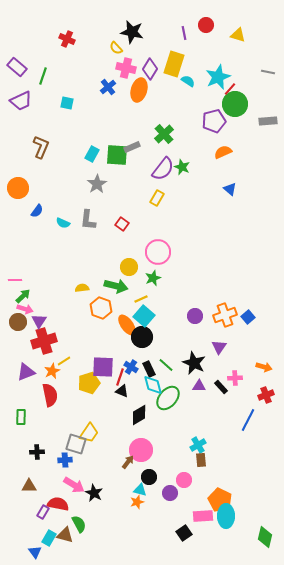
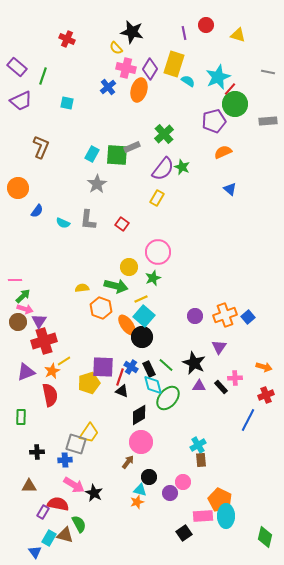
pink circle at (141, 450): moved 8 px up
pink circle at (184, 480): moved 1 px left, 2 px down
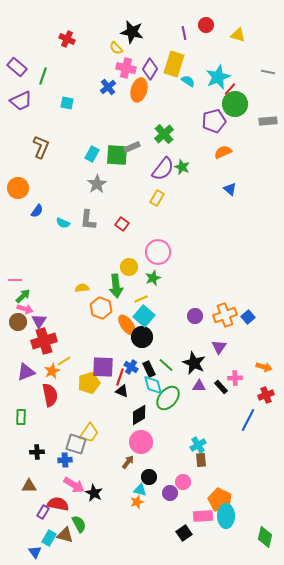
green arrow at (116, 286): rotated 70 degrees clockwise
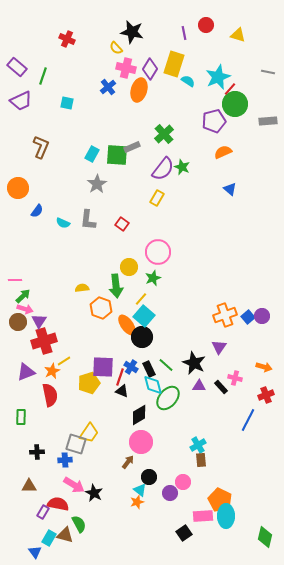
yellow line at (141, 299): rotated 24 degrees counterclockwise
purple circle at (195, 316): moved 67 px right
pink cross at (235, 378): rotated 16 degrees clockwise
cyan triangle at (140, 490): rotated 24 degrees clockwise
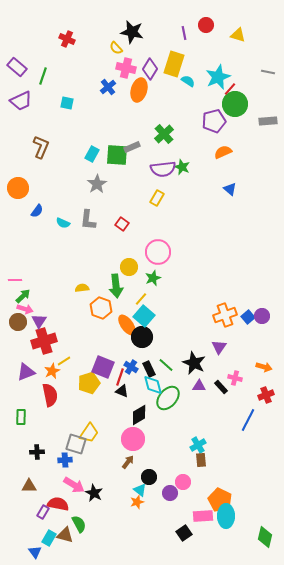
purple semicircle at (163, 169): rotated 45 degrees clockwise
purple square at (103, 367): rotated 20 degrees clockwise
pink circle at (141, 442): moved 8 px left, 3 px up
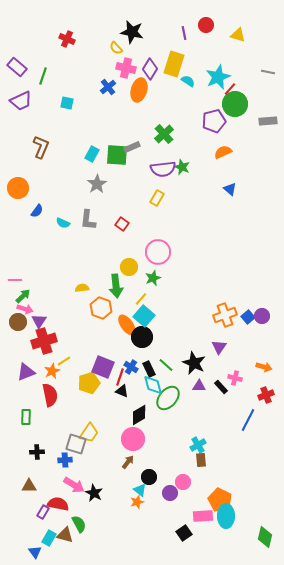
green rectangle at (21, 417): moved 5 px right
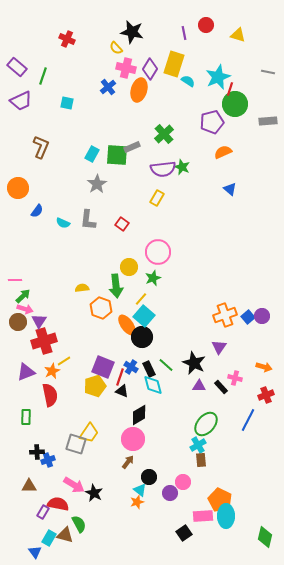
red line at (230, 89): rotated 24 degrees counterclockwise
purple pentagon at (214, 121): moved 2 px left, 1 px down
yellow pentagon at (89, 383): moved 6 px right, 3 px down
green ellipse at (168, 398): moved 38 px right, 26 px down
blue cross at (65, 460): moved 17 px left; rotated 16 degrees counterclockwise
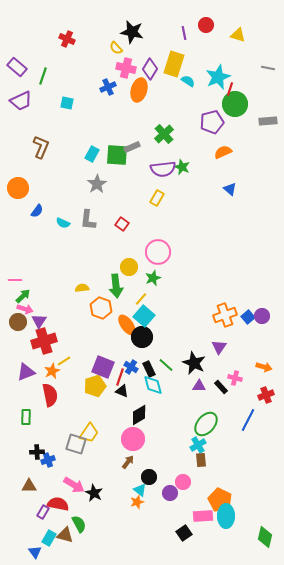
gray line at (268, 72): moved 4 px up
blue cross at (108, 87): rotated 14 degrees clockwise
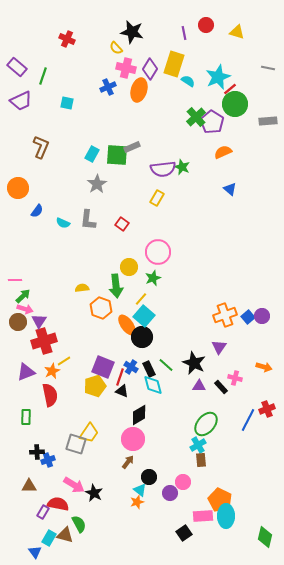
yellow triangle at (238, 35): moved 1 px left, 3 px up
red line at (230, 89): rotated 32 degrees clockwise
purple pentagon at (212, 122): rotated 25 degrees counterclockwise
green cross at (164, 134): moved 32 px right, 17 px up
red cross at (266, 395): moved 1 px right, 14 px down
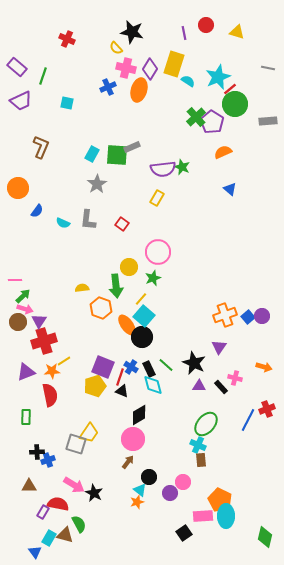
orange star at (52, 371): rotated 21 degrees clockwise
cyan cross at (198, 445): rotated 35 degrees counterclockwise
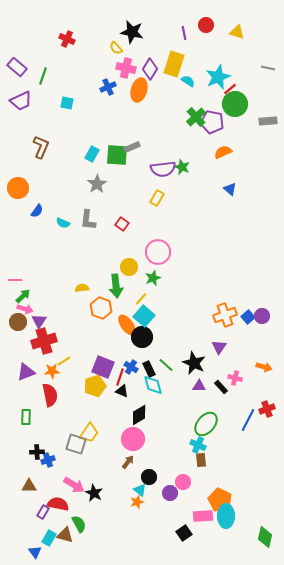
purple pentagon at (212, 122): rotated 20 degrees counterclockwise
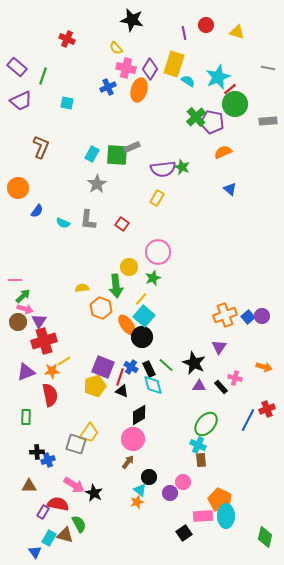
black star at (132, 32): moved 12 px up
